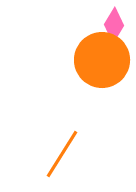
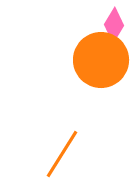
orange circle: moved 1 px left
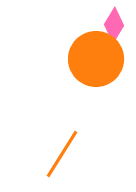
orange circle: moved 5 px left, 1 px up
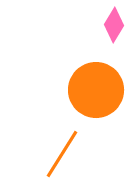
orange circle: moved 31 px down
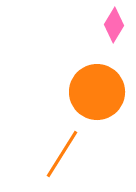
orange circle: moved 1 px right, 2 px down
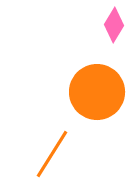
orange line: moved 10 px left
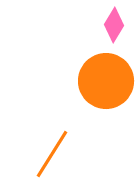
orange circle: moved 9 px right, 11 px up
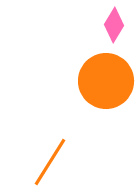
orange line: moved 2 px left, 8 px down
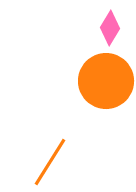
pink diamond: moved 4 px left, 3 px down
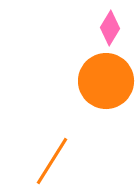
orange line: moved 2 px right, 1 px up
